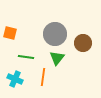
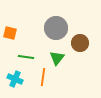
gray circle: moved 1 px right, 6 px up
brown circle: moved 3 px left
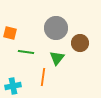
green line: moved 5 px up
cyan cross: moved 2 px left, 7 px down; rotated 35 degrees counterclockwise
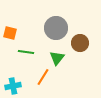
orange line: rotated 24 degrees clockwise
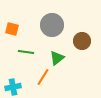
gray circle: moved 4 px left, 3 px up
orange square: moved 2 px right, 4 px up
brown circle: moved 2 px right, 2 px up
green triangle: rotated 14 degrees clockwise
cyan cross: moved 1 px down
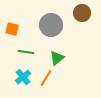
gray circle: moved 1 px left
brown circle: moved 28 px up
orange line: moved 3 px right, 1 px down
cyan cross: moved 10 px right, 10 px up; rotated 28 degrees counterclockwise
